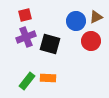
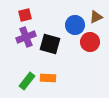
blue circle: moved 1 px left, 4 px down
red circle: moved 1 px left, 1 px down
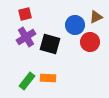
red square: moved 1 px up
purple cross: rotated 12 degrees counterclockwise
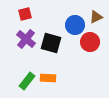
purple cross: moved 2 px down; rotated 18 degrees counterclockwise
black square: moved 1 px right, 1 px up
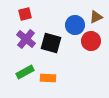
red circle: moved 1 px right, 1 px up
green rectangle: moved 2 px left, 9 px up; rotated 24 degrees clockwise
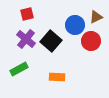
red square: moved 2 px right
black square: moved 2 px up; rotated 25 degrees clockwise
green rectangle: moved 6 px left, 3 px up
orange rectangle: moved 9 px right, 1 px up
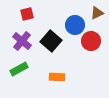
brown triangle: moved 1 px right, 4 px up
purple cross: moved 4 px left, 2 px down
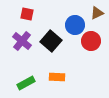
red square: rotated 24 degrees clockwise
green rectangle: moved 7 px right, 14 px down
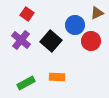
red square: rotated 24 degrees clockwise
purple cross: moved 1 px left, 1 px up
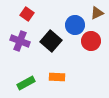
purple cross: moved 1 px left, 1 px down; rotated 18 degrees counterclockwise
